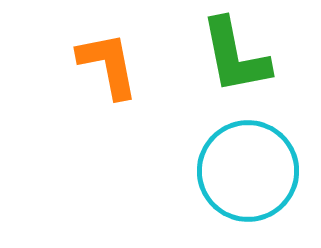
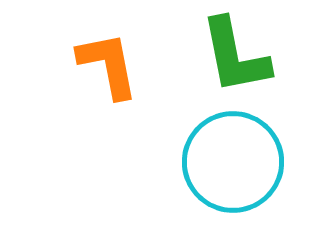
cyan circle: moved 15 px left, 9 px up
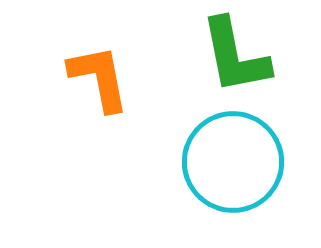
orange L-shape: moved 9 px left, 13 px down
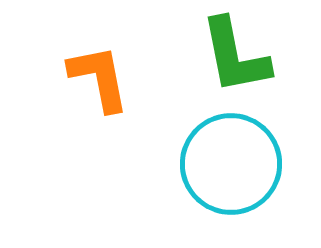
cyan circle: moved 2 px left, 2 px down
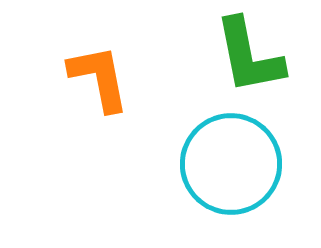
green L-shape: moved 14 px right
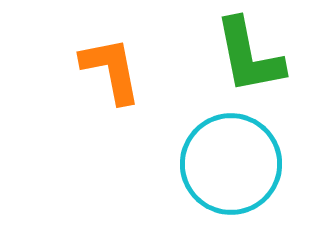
orange L-shape: moved 12 px right, 8 px up
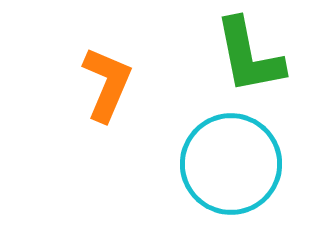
orange L-shape: moved 4 px left, 14 px down; rotated 34 degrees clockwise
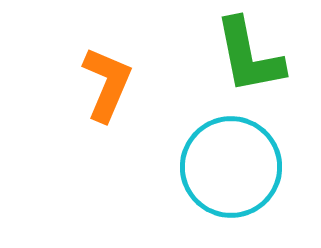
cyan circle: moved 3 px down
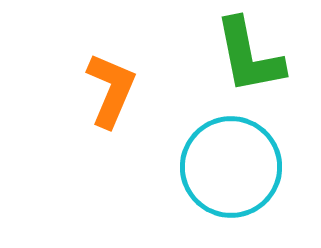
orange L-shape: moved 4 px right, 6 px down
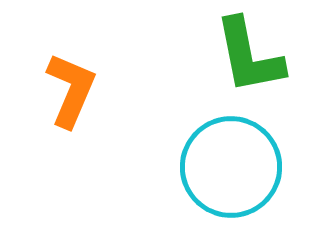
orange L-shape: moved 40 px left
